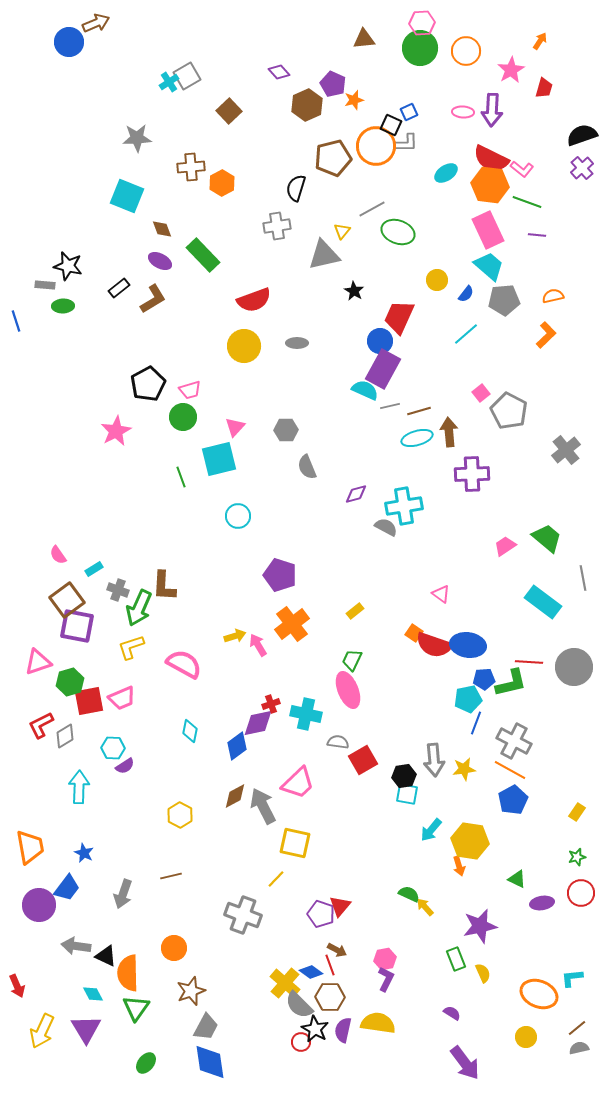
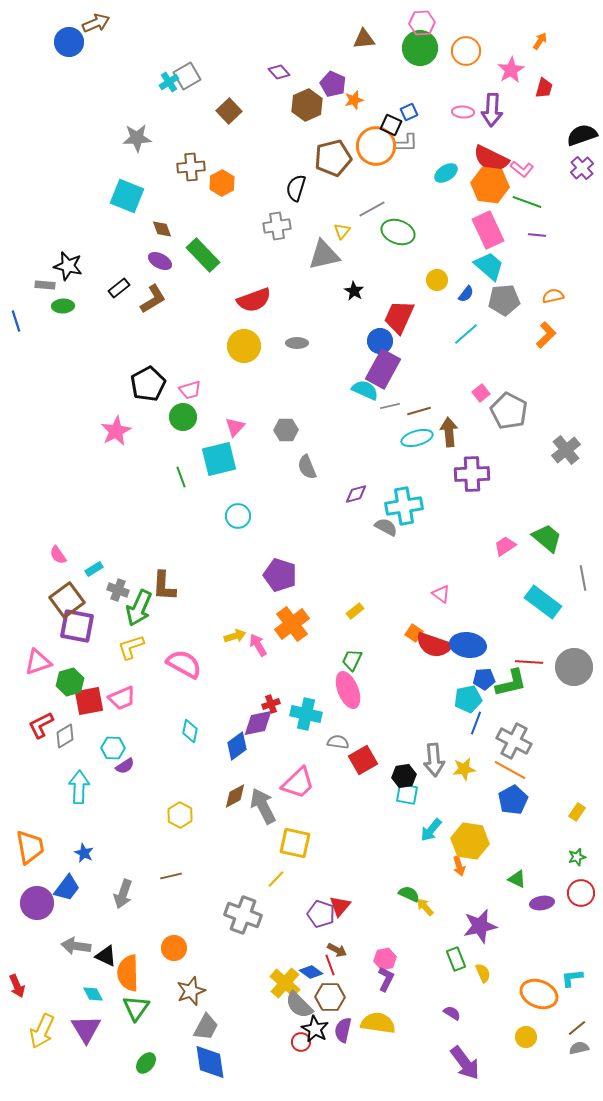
purple circle at (39, 905): moved 2 px left, 2 px up
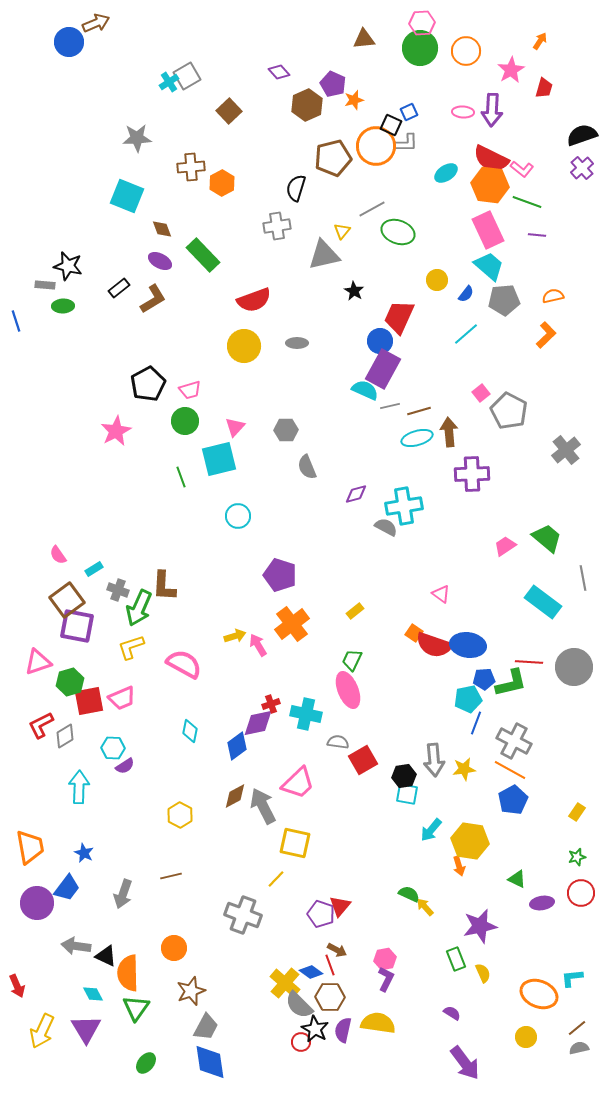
green circle at (183, 417): moved 2 px right, 4 px down
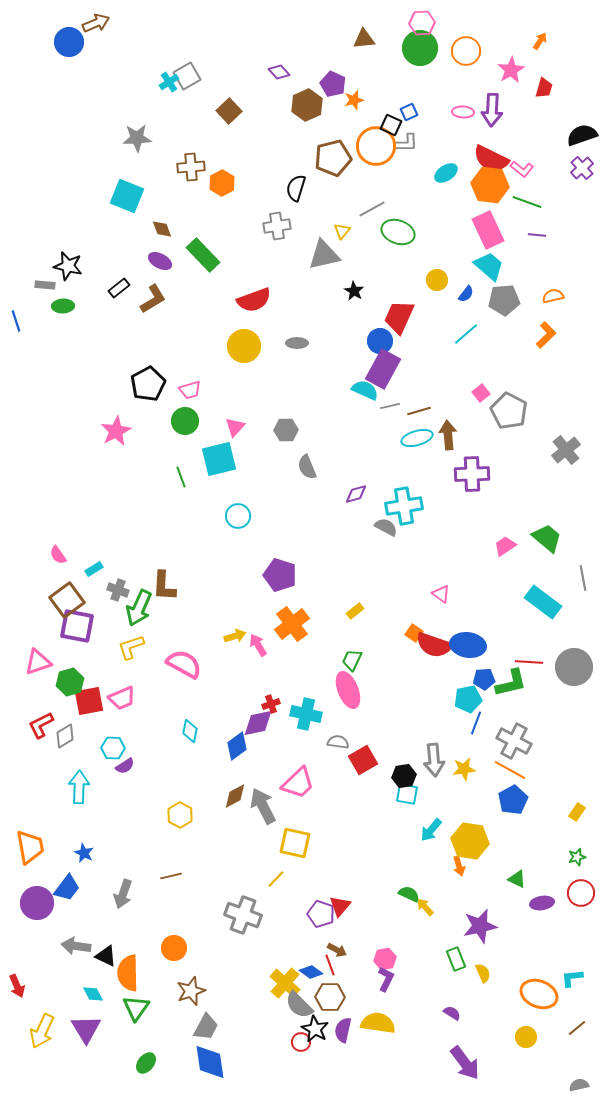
brown arrow at (449, 432): moved 1 px left, 3 px down
gray semicircle at (579, 1048): moved 37 px down
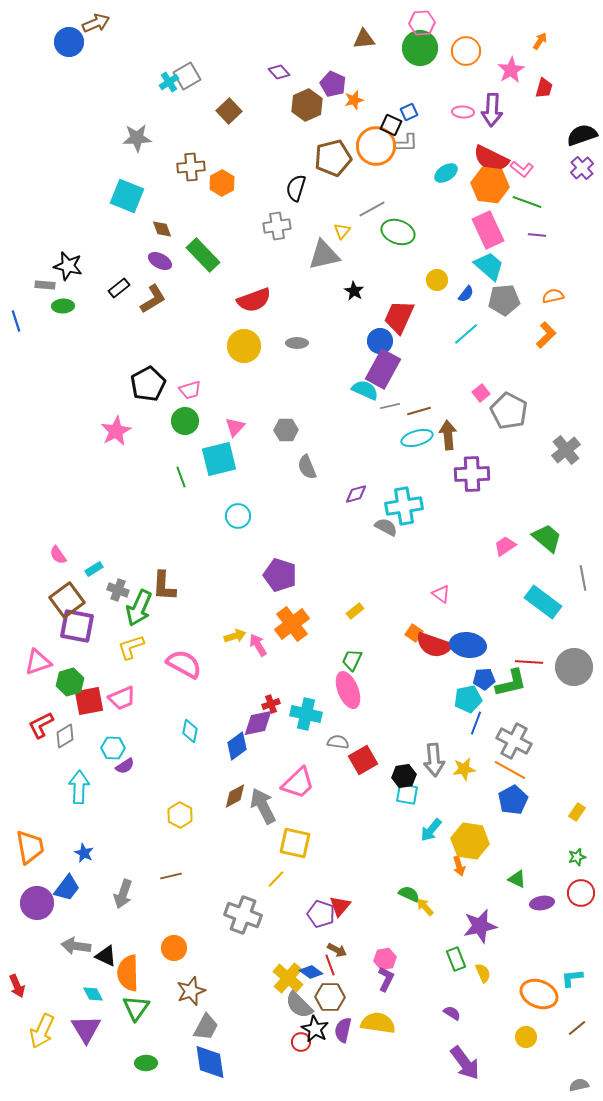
yellow cross at (285, 983): moved 3 px right, 5 px up
green ellipse at (146, 1063): rotated 50 degrees clockwise
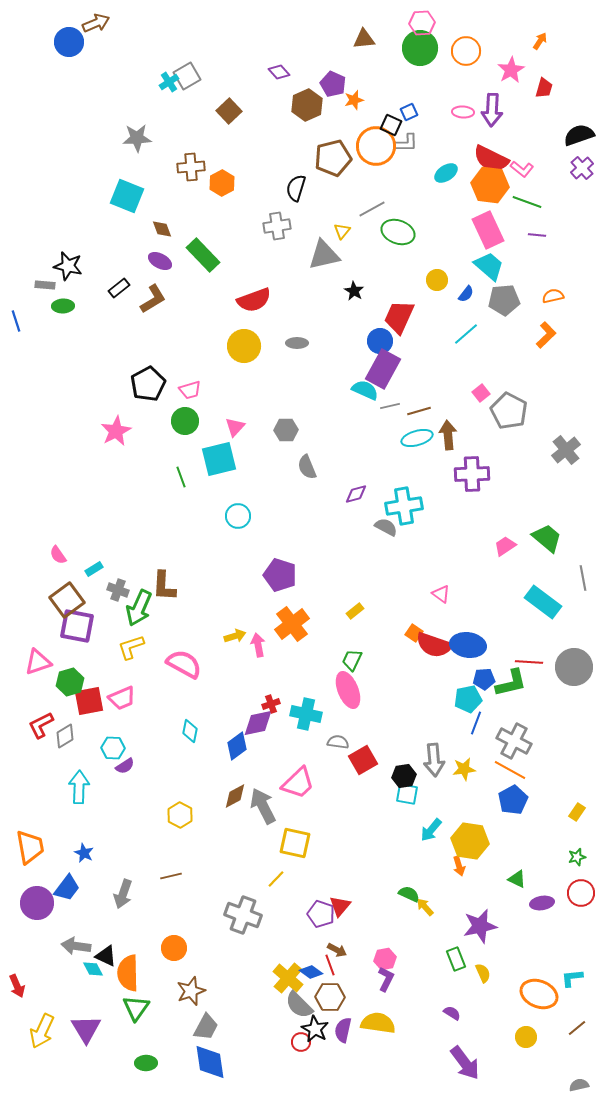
black semicircle at (582, 135): moved 3 px left
pink arrow at (258, 645): rotated 20 degrees clockwise
cyan diamond at (93, 994): moved 25 px up
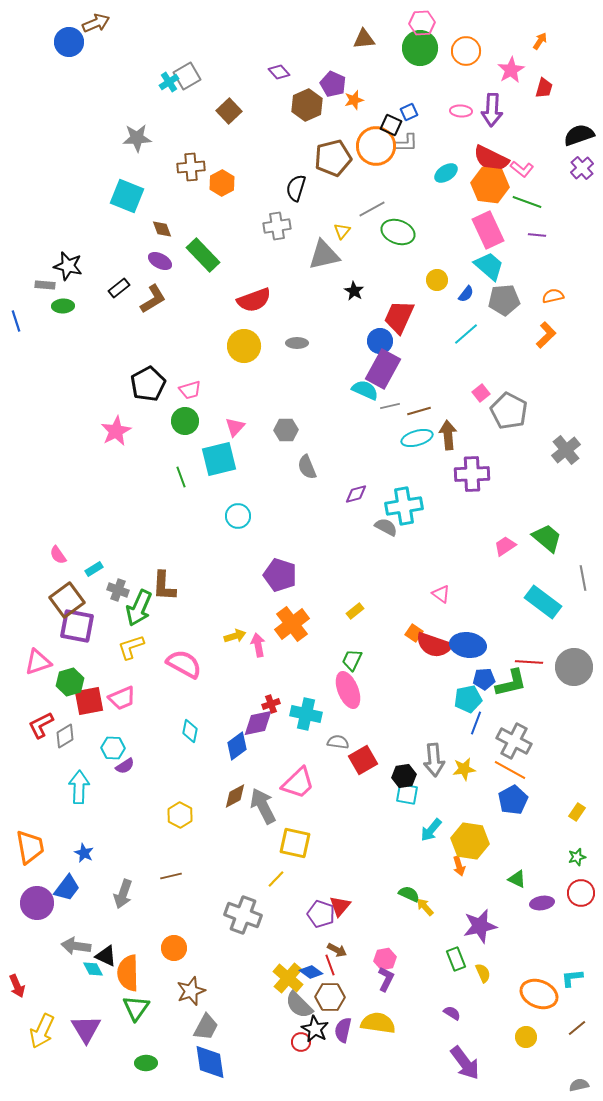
pink ellipse at (463, 112): moved 2 px left, 1 px up
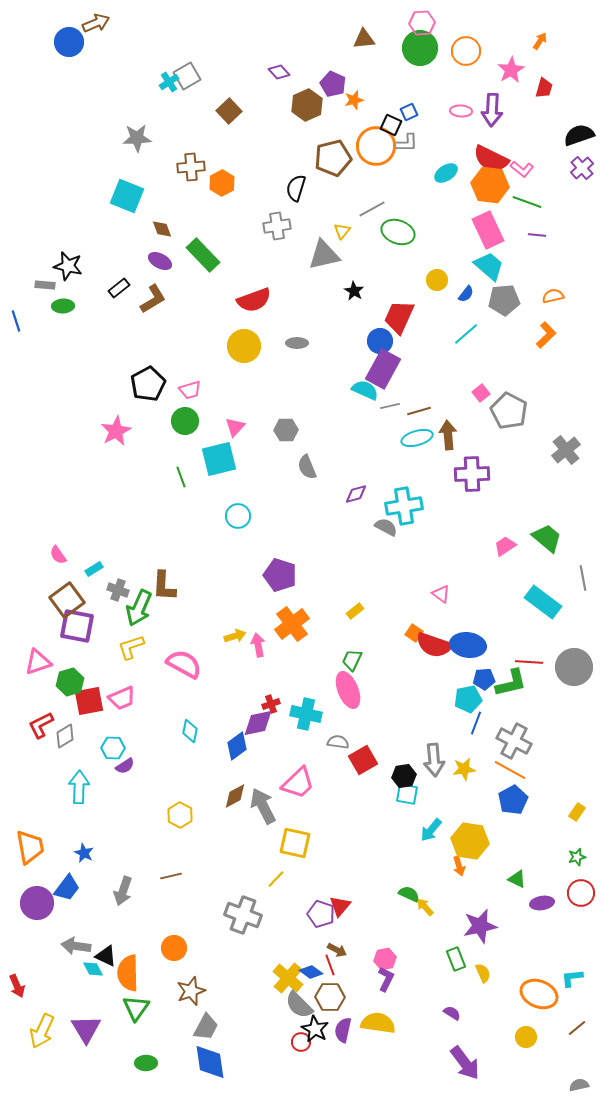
gray arrow at (123, 894): moved 3 px up
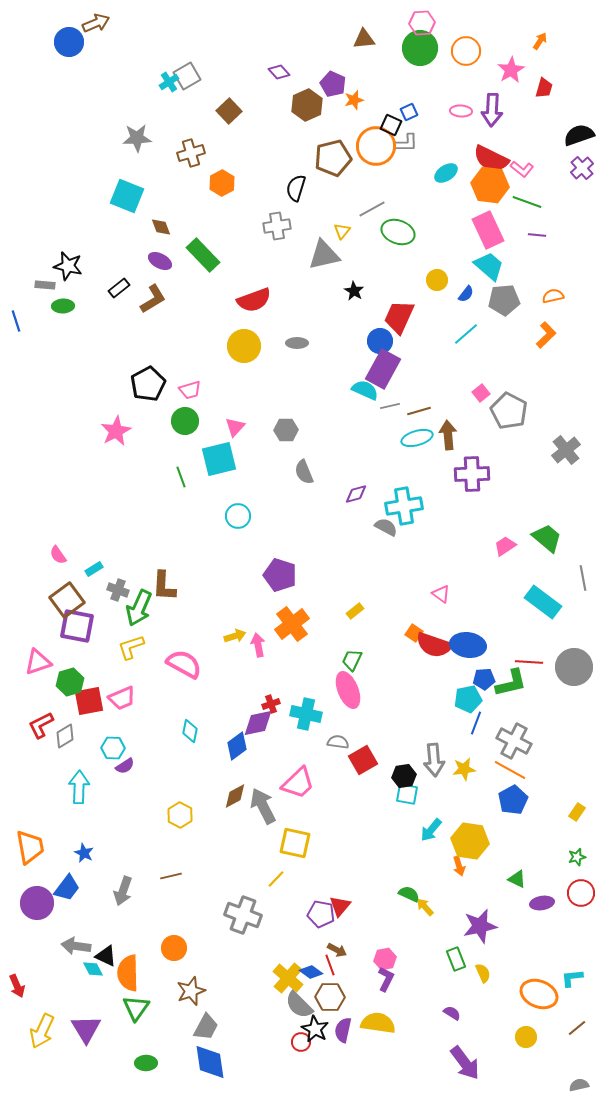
brown cross at (191, 167): moved 14 px up; rotated 12 degrees counterclockwise
brown diamond at (162, 229): moved 1 px left, 2 px up
gray semicircle at (307, 467): moved 3 px left, 5 px down
purple pentagon at (321, 914): rotated 8 degrees counterclockwise
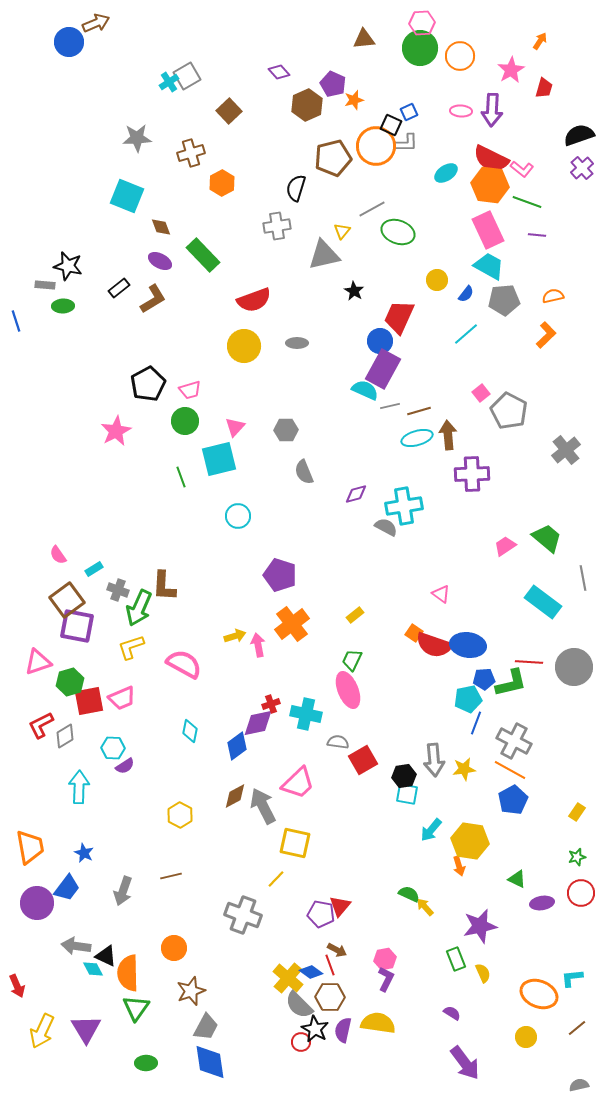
orange circle at (466, 51): moved 6 px left, 5 px down
cyan trapezoid at (489, 266): rotated 12 degrees counterclockwise
yellow rectangle at (355, 611): moved 4 px down
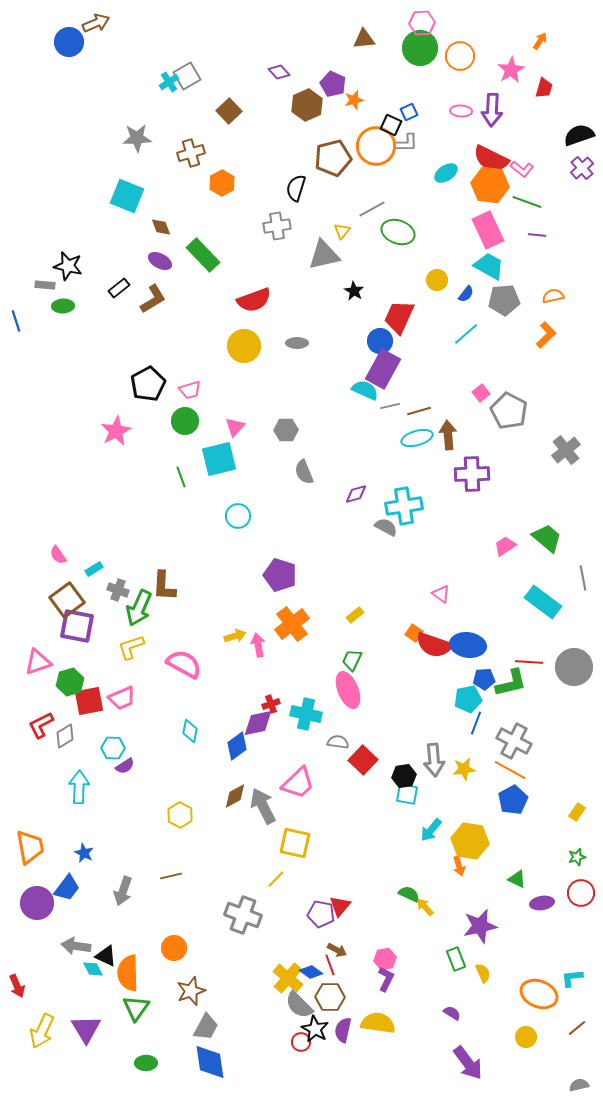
red square at (363, 760): rotated 16 degrees counterclockwise
purple arrow at (465, 1063): moved 3 px right
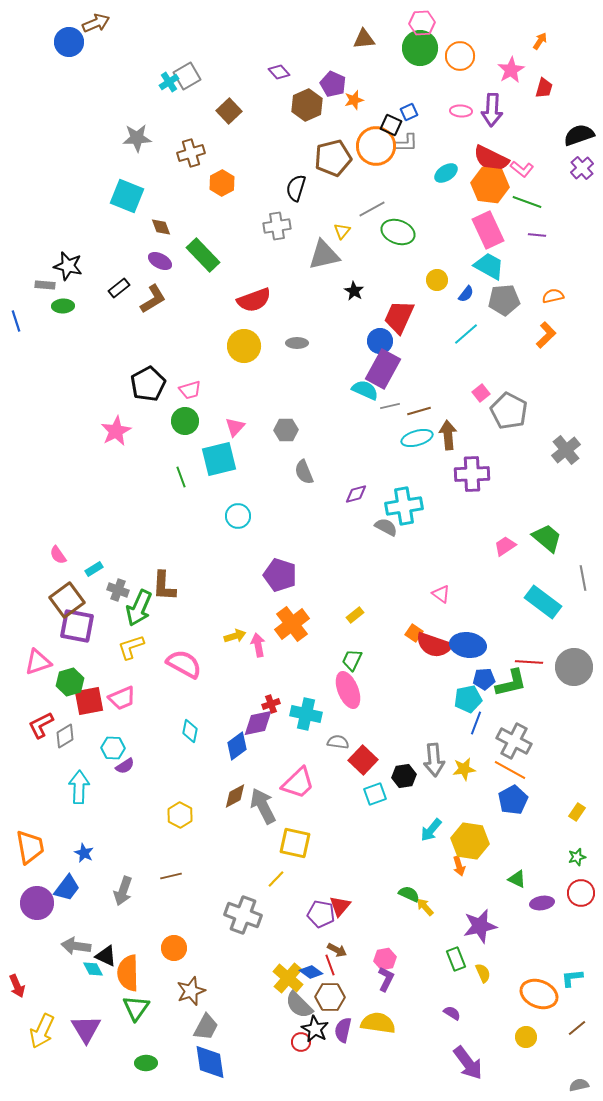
cyan square at (407, 794): moved 32 px left; rotated 30 degrees counterclockwise
